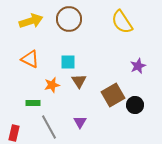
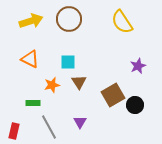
brown triangle: moved 1 px down
red rectangle: moved 2 px up
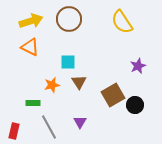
orange triangle: moved 12 px up
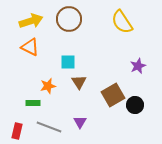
orange star: moved 4 px left, 1 px down
gray line: rotated 40 degrees counterclockwise
red rectangle: moved 3 px right
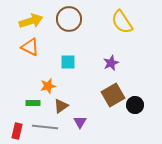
purple star: moved 27 px left, 3 px up
brown triangle: moved 18 px left, 24 px down; rotated 28 degrees clockwise
gray line: moved 4 px left; rotated 15 degrees counterclockwise
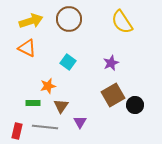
orange triangle: moved 3 px left, 1 px down
cyan square: rotated 35 degrees clockwise
brown triangle: rotated 21 degrees counterclockwise
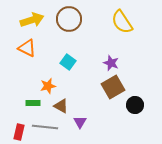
yellow arrow: moved 1 px right, 1 px up
purple star: rotated 28 degrees counterclockwise
brown square: moved 8 px up
brown triangle: rotated 35 degrees counterclockwise
red rectangle: moved 2 px right, 1 px down
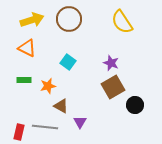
green rectangle: moved 9 px left, 23 px up
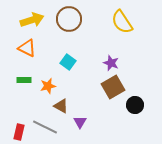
gray line: rotated 20 degrees clockwise
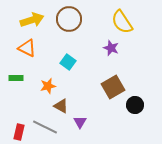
purple star: moved 15 px up
green rectangle: moved 8 px left, 2 px up
